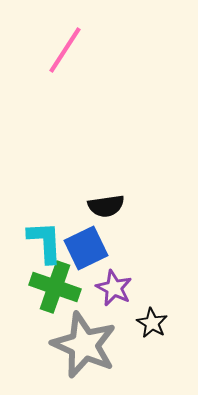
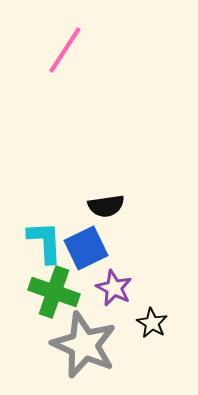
green cross: moved 1 px left, 5 px down
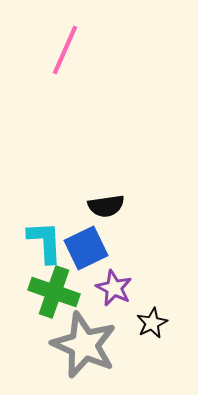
pink line: rotated 9 degrees counterclockwise
black star: rotated 16 degrees clockwise
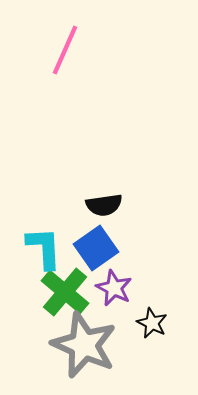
black semicircle: moved 2 px left, 1 px up
cyan L-shape: moved 1 px left, 6 px down
blue square: moved 10 px right; rotated 9 degrees counterclockwise
green cross: moved 11 px right; rotated 21 degrees clockwise
black star: rotated 20 degrees counterclockwise
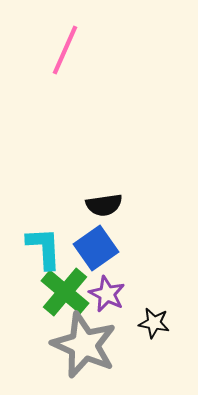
purple star: moved 7 px left, 6 px down
black star: moved 2 px right; rotated 16 degrees counterclockwise
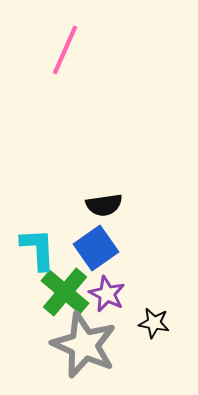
cyan L-shape: moved 6 px left, 1 px down
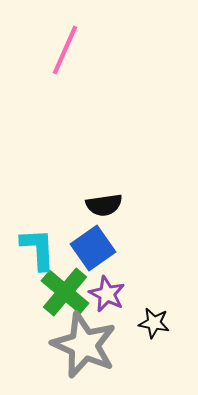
blue square: moved 3 px left
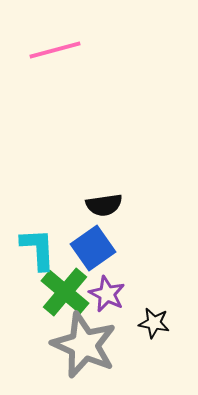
pink line: moved 10 px left; rotated 51 degrees clockwise
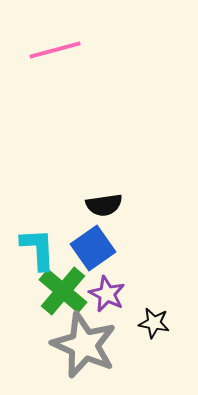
green cross: moved 2 px left, 1 px up
